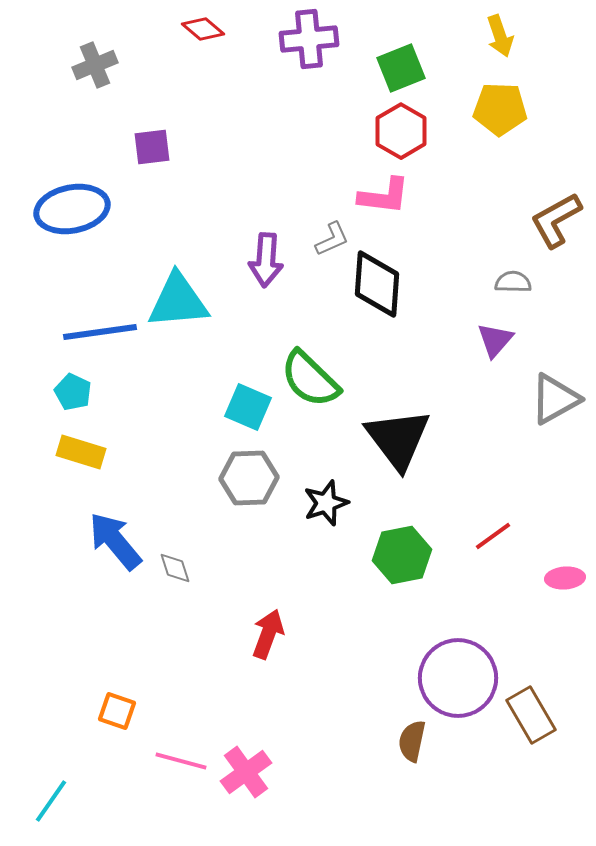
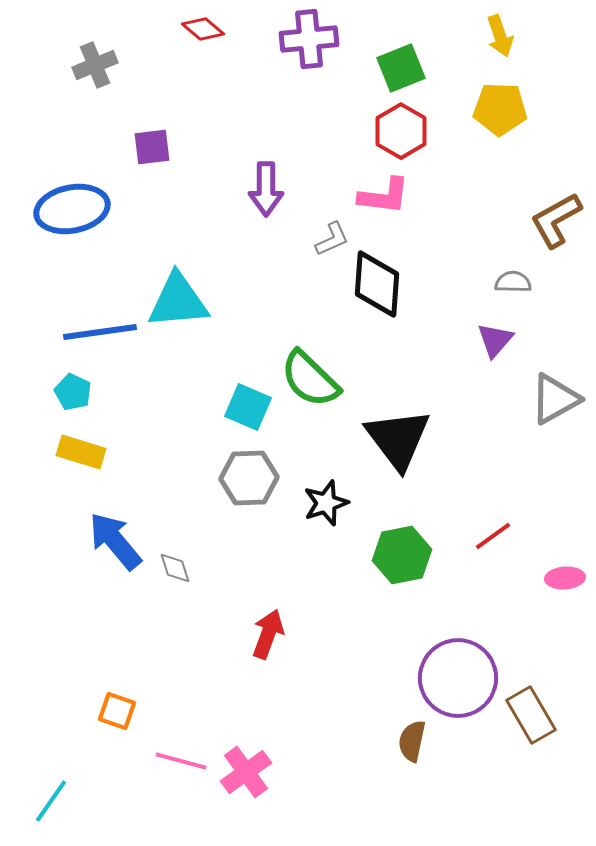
purple arrow: moved 71 px up; rotated 4 degrees counterclockwise
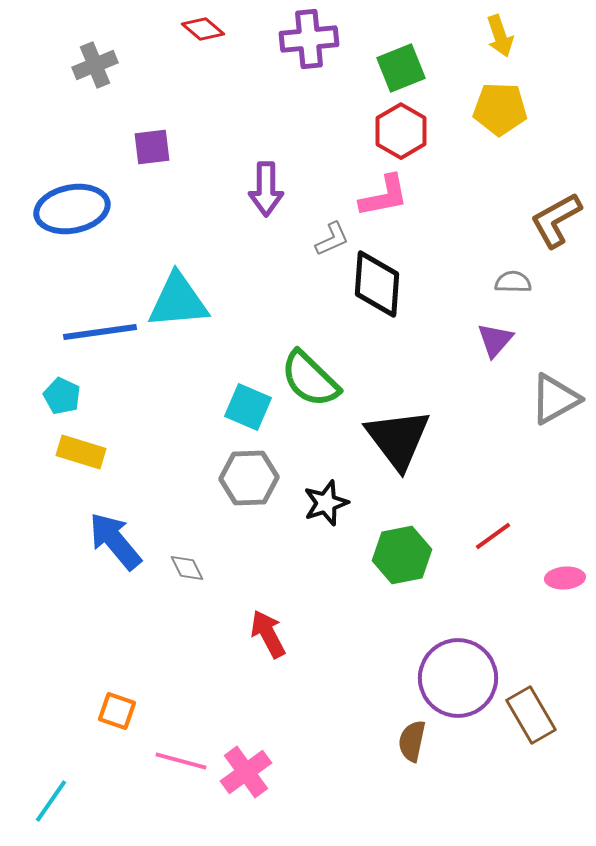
pink L-shape: rotated 18 degrees counterclockwise
cyan pentagon: moved 11 px left, 4 px down
gray diamond: moved 12 px right; rotated 9 degrees counterclockwise
red arrow: rotated 48 degrees counterclockwise
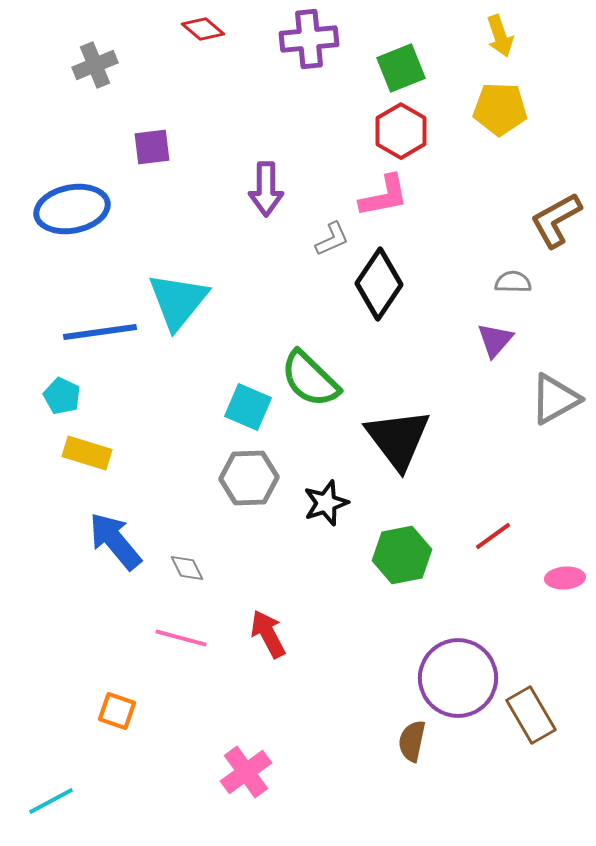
black diamond: moved 2 px right; rotated 30 degrees clockwise
cyan triangle: rotated 46 degrees counterclockwise
yellow rectangle: moved 6 px right, 1 px down
pink line: moved 123 px up
cyan line: rotated 27 degrees clockwise
